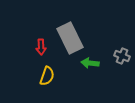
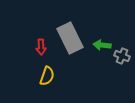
green arrow: moved 12 px right, 18 px up
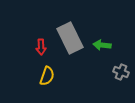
gray cross: moved 1 px left, 16 px down
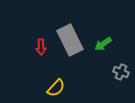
gray rectangle: moved 2 px down
green arrow: moved 1 px right, 1 px up; rotated 42 degrees counterclockwise
yellow semicircle: moved 9 px right, 12 px down; rotated 24 degrees clockwise
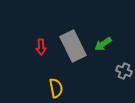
gray rectangle: moved 3 px right, 6 px down
gray cross: moved 3 px right, 1 px up
yellow semicircle: rotated 54 degrees counterclockwise
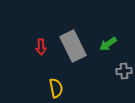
green arrow: moved 5 px right
gray cross: rotated 28 degrees counterclockwise
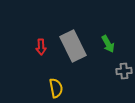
green arrow: rotated 84 degrees counterclockwise
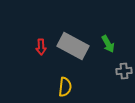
gray rectangle: rotated 36 degrees counterclockwise
yellow semicircle: moved 9 px right, 1 px up; rotated 18 degrees clockwise
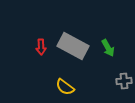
green arrow: moved 4 px down
gray cross: moved 10 px down
yellow semicircle: rotated 120 degrees clockwise
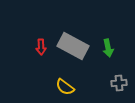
green arrow: rotated 18 degrees clockwise
gray cross: moved 5 px left, 2 px down
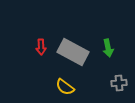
gray rectangle: moved 6 px down
